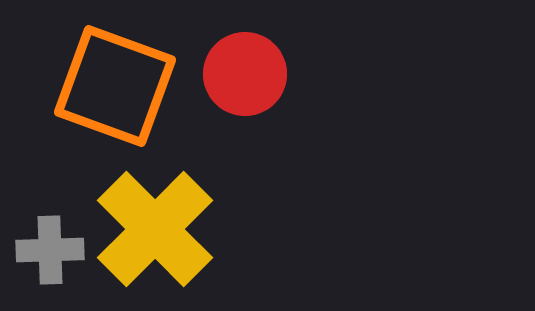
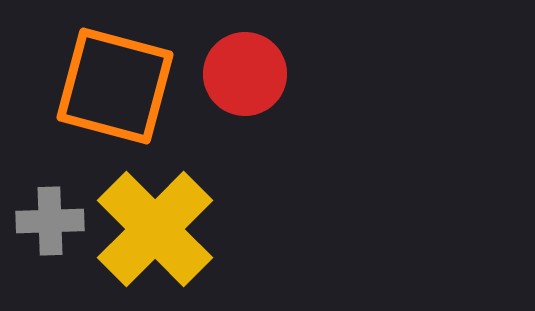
orange square: rotated 5 degrees counterclockwise
gray cross: moved 29 px up
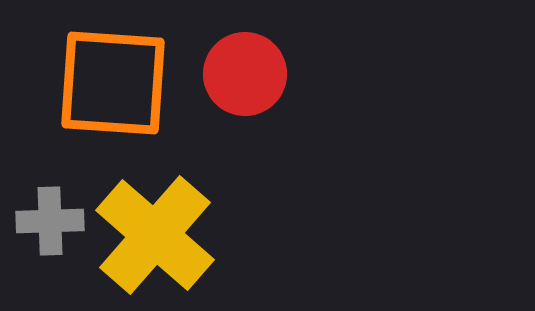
orange square: moved 2 px left, 3 px up; rotated 11 degrees counterclockwise
yellow cross: moved 6 px down; rotated 4 degrees counterclockwise
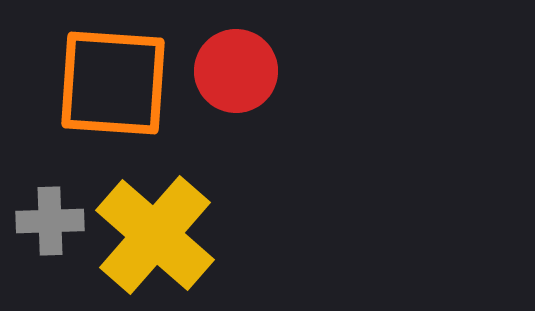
red circle: moved 9 px left, 3 px up
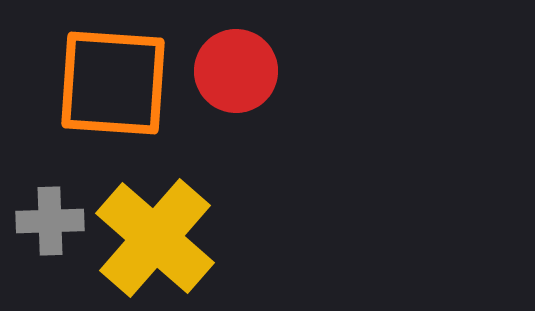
yellow cross: moved 3 px down
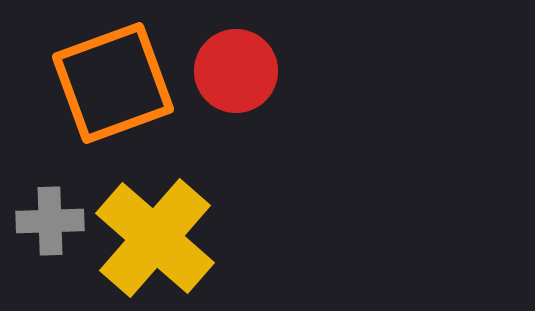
orange square: rotated 24 degrees counterclockwise
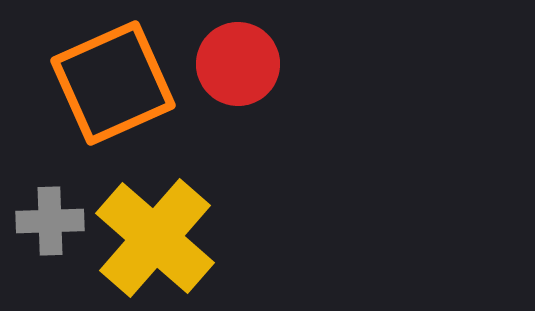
red circle: moved 2 px right, 7 px up
orange square: rotated 4 degrees counterclockwise
